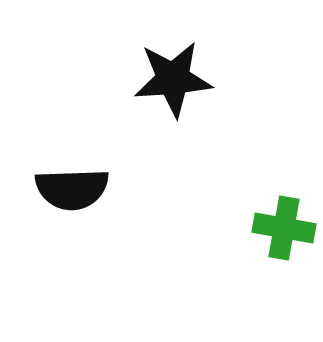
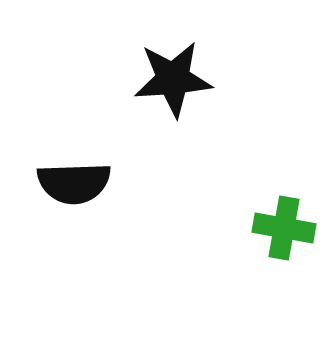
black semicircle: moved 2 px right, 6 px up
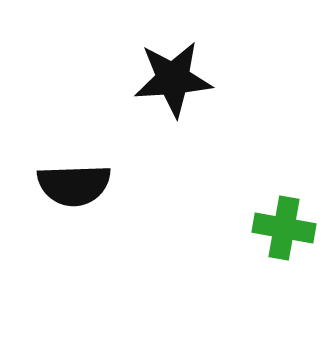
black semicircle: moved 2 px down
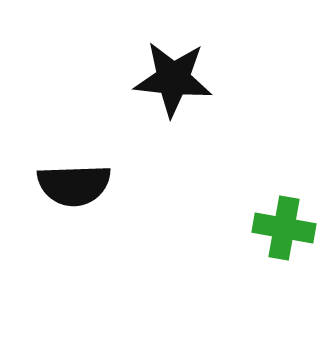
black star: rotated 10 degrees clockwise
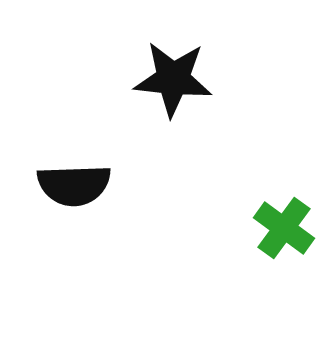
green cross: rotated 26 degrees clockwise
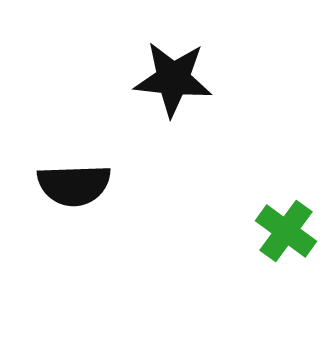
green cross: moved 2 px right, 3 px down
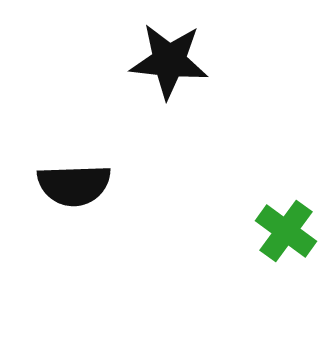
black star: moved 4 px left, 18 px up
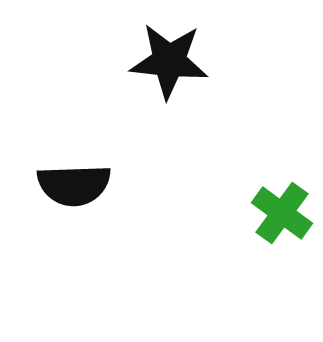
green cross: moved 4 px left, 18 px up
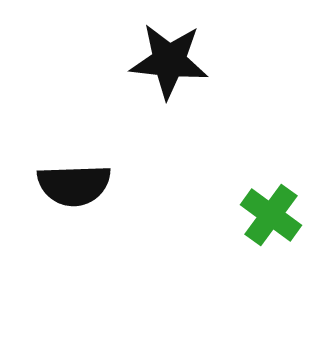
green cross: moved 11 px left, 2 px down
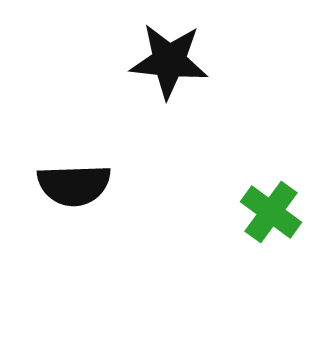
green cross: moved 3 px up
